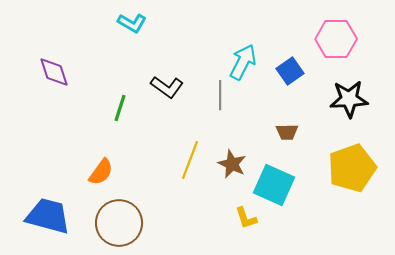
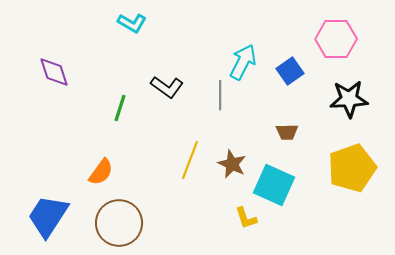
blue trapezoid: rotated 72 degrees counterclockwise
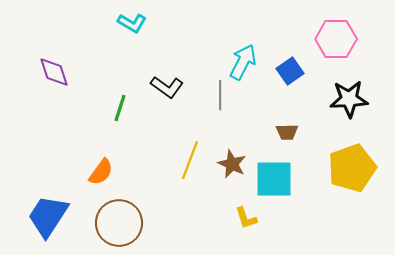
cyan square: moved 6 px up; rotated 24 degrees counterclockwise
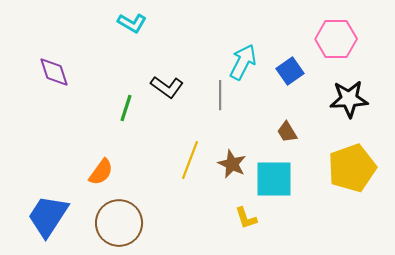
green line: moved 6 px right
brown trapezoid: rotated 60 degrees clockwise
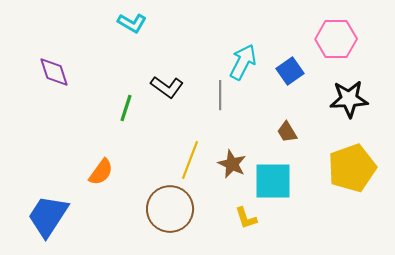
cyan square: moved 1 px left, 2 px down
brown circle: moved 51 px right, 14 px up
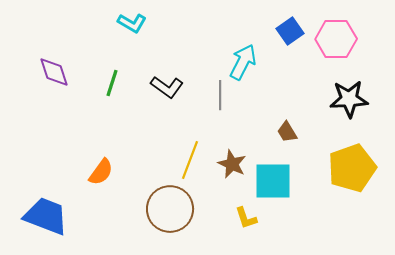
blue square: moved 40 px up
green line: moved 14 px left, 25 px up
blue trapezoid: moved 2 px left; rotated 78 degrees clockwise
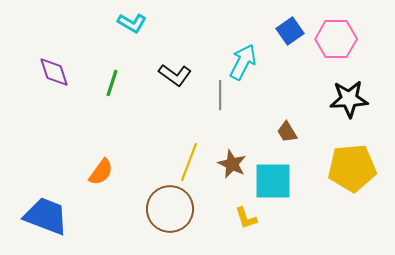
black L-shape: moved 8 px right, 12 px up
yellow line: moved 1 px left, 2 px down
yellow pentagon: rotated 15 degrees clockwise
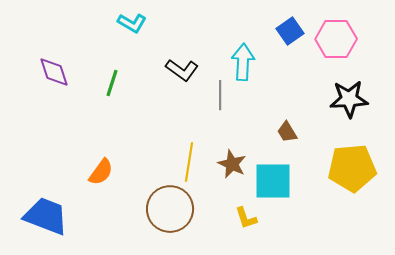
cyan arrow: rotated 24 degrees counterclockwise
black L-shape: moved 7 px right, 5 px up
yellow line: rotated 12 degrees counterclockwise
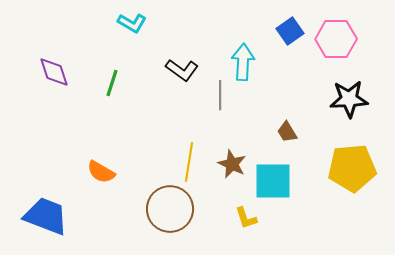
orange semicircle: rotated 84 degrees clockwise
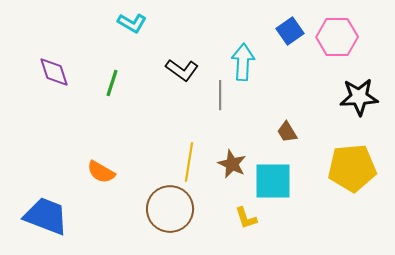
pink hexagon: moved 1 px right, 2 px up
black star: moved 10 px right, 2 px up
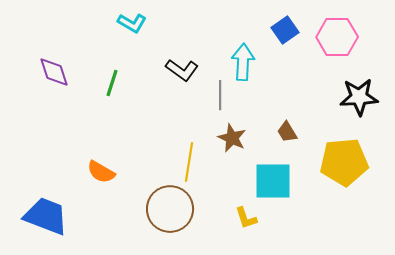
blue square: moved 5 px left, 1 px up
brown star: moved 26 px up
yellow pentagon: moved 8 px left, 6 px up
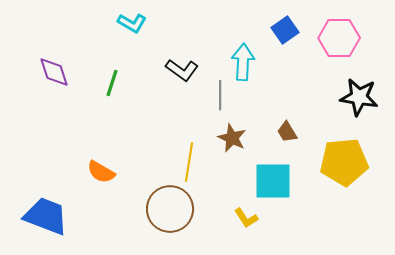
pink hexagon: moved 2 px right, 1 px down
black star: rotated 12 degrees clockwise
yellow L-shape: rotated 15 degrees counterclockwise
